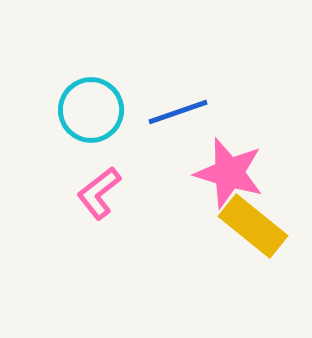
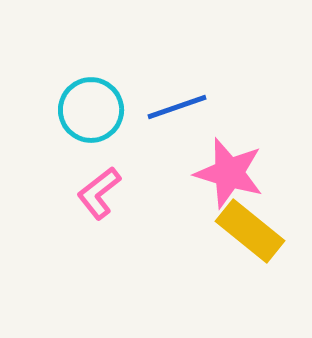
blue line: moved 1 px left, 5 px up
yellow rectangle: moved 3 px left, 5 px down
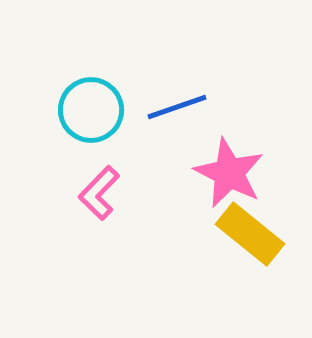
pink star: rotated 10 degrees clockwise
pink L-shape: rotated 8 degrees counterclockwise
yellow rectangle: moved 3 px down
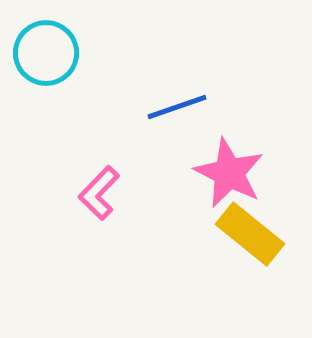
cyan circle: moved 45 px left, 57 px up
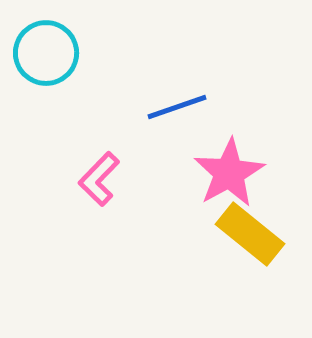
pink star: rotated 16 degrees clockwise
pink L-shape: moved 14 px up
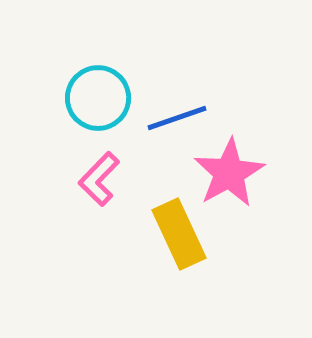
cyan circle: moved 52 px right, 45 px down
blue line: moved 11 px down
yellow rectangle: moved 71 px left; rotated 26 degrees clockwise
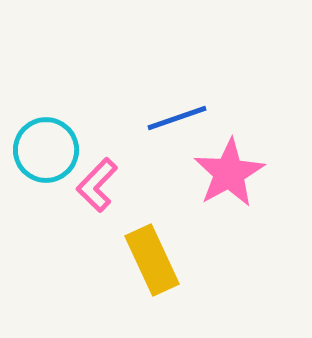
cyan circle: moved 52 px left, 52 px down
pink L-shape: moved 2 px left, 6 px down
yellow rectangle: moved 27 px left, 26 px down
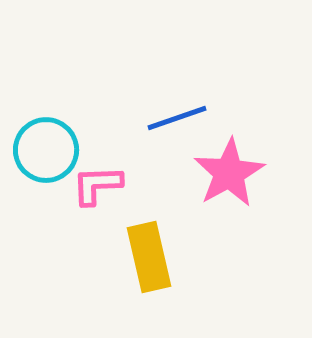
pink L-shape: rotated 44 degrees clockwise
yellow rectangle: moved 3 px left, 3 px up; rotated 12 degrees clockwise
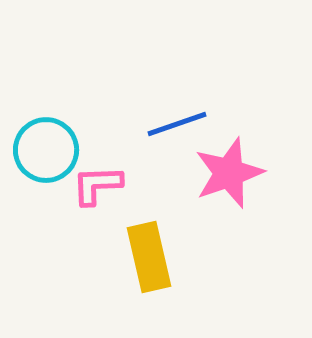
blue line: moved 6 px down
pink star: rotated 10 degrees clockwise
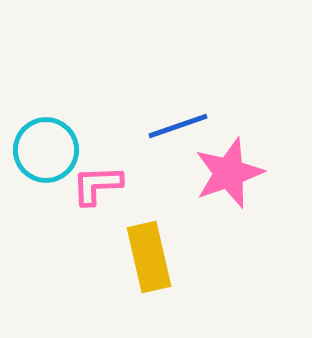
blue line: moved 1 px right, 2 px down
